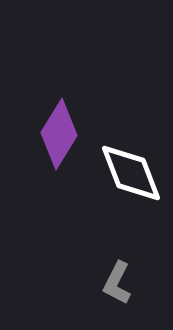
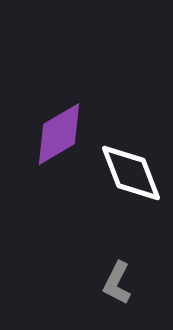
purple diamond: rotated 28 degrees clockwise
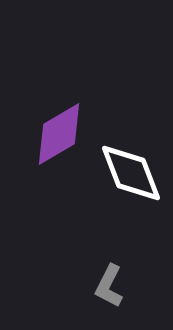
gray L-shape: moved 8 px left, 3 px down
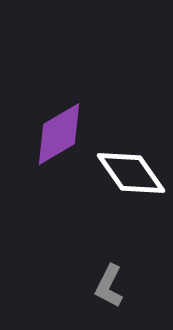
white diamond: rotated 14 degrees counterclockwise
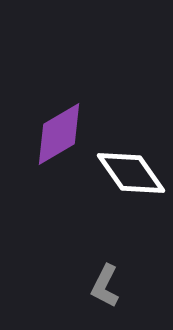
gray L-shape: moved 4 px left
